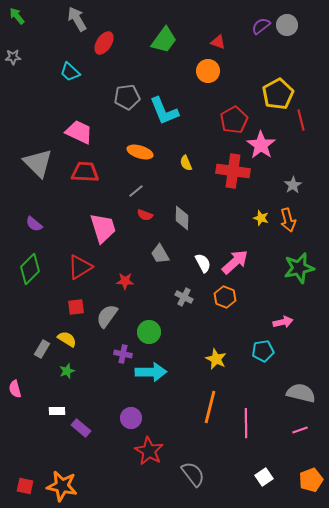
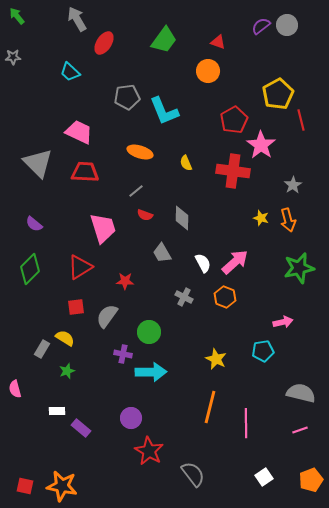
gray trapezoid at (160, 254): moved 2 px right, 1 px up
yellow semicircle at (67, 339): moved 2 px left, 1 px up
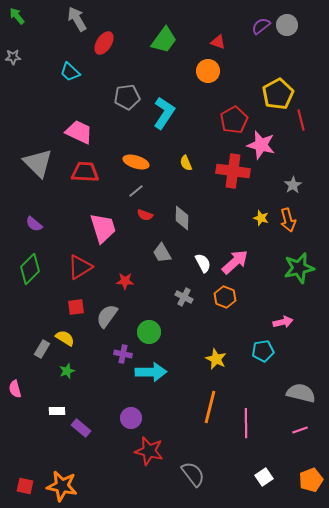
cyan L-shape at (164, 111): moved 2 px down; rotated 124 degrees counterclockwise
pink star at (261, 145): rotated 20 degrees counterclockwise
orange ellipse at (140, 152): moved 4 px left, 10 px down
red star at (149, 451): rotated 16 degrees counterclockwise
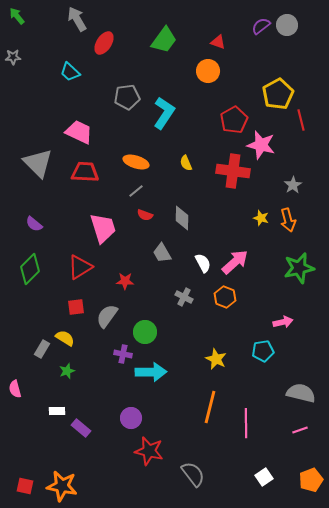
green circle at (149, 332): moved 4 px left
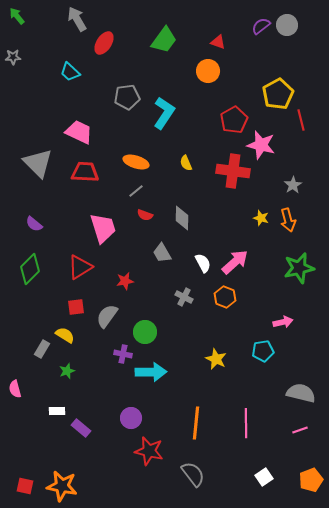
red star at (125, 281): rotated 12 degrees counterclockwise
yellow semicircle at (65, 338): moved 3 px up
orange line at (210, 407): moved 14 px left, 16 px down; rotated 8 degrees counterclockwise
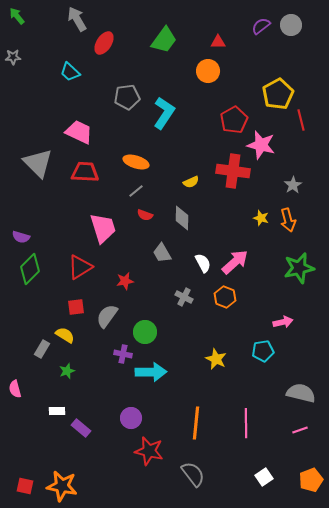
gray circle at (287, 25): moved 4 px right
red triangle at (218, 42): rotated 21 degrees counterclockwise
yellow semicircle at (186, 163): moved 5 px right, 19 px down; rotated 91 degrees counterclockwise
purple semicircle at (34, 224): moved 13 px left, 13 px down; rotated 24 degrees counterclockwise
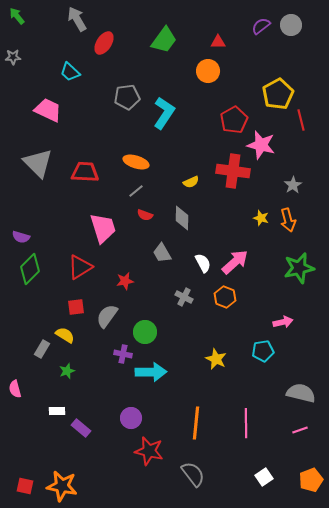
pink trapezoid at (79, 132): moved 31 px left, 22 px up
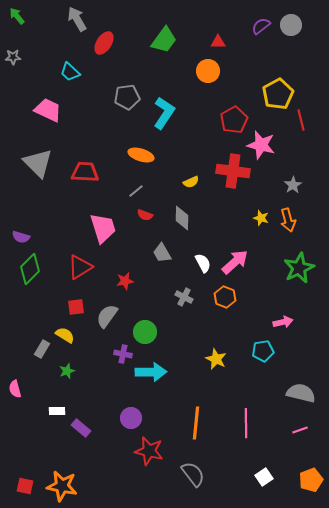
orange ellipse at (136, 162): moved 5 px right, 7 px up
green star at (299, 268): rotated 12 degrees counterclockwise
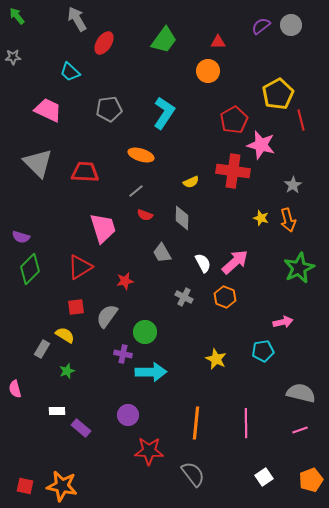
gray pentagon at (127, 97): moved 18 px left, 12 px down
purple circle at (131, 418): moved 3 px left, 3 px up
red star at (149, 451): rotated 12 degrees counterclockwise
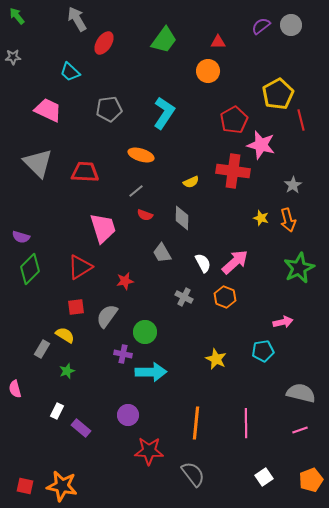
white rectangle at (57, 411): rotated 63 degrees counterclockwise
